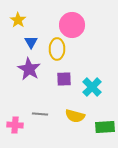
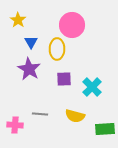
green rectangle: moved 2 px down
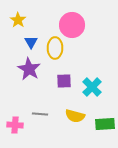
yellow ellipse: moved 2 px left, 1 px up
purple square: moved 2 px down
green rectangle: moved 5 px up
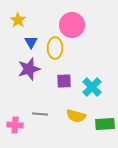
purple star: rotated 25 degrees clockwise
yellow semicircle: moved 1 px right
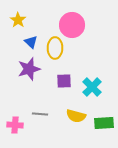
blue triangle: rotated 16 degrees counterclockwise
green rectangle: moved 1 px left, 1 px up
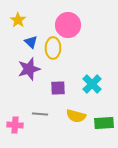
pink circle: moved 4 px left
yellow ellipse: moved 2 px left
purple square: moved 6 px left, 7 px down
cyan cross: moved 3 px up
